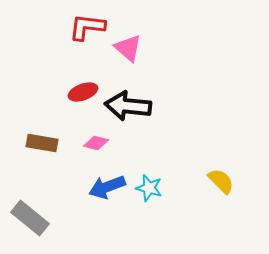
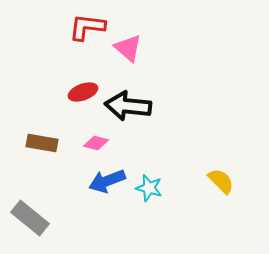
blue arrow: moved 6 px up
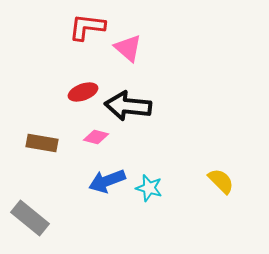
pink diamond: moved 6 px up
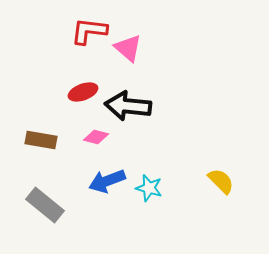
red L-shape: moved 2 px right, 4 px down
brown rectangle: moved 1 px left, 3 px up
gray rectangle: moved 15 px right, 13 px up
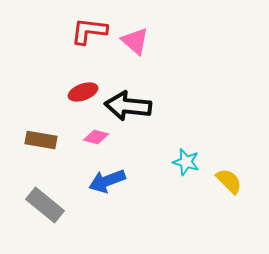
pink triangle: moved 7 px right, 7 px up
yellow semicircle: moved 8 px right
cyan star: moved 37 px right, 26 px up
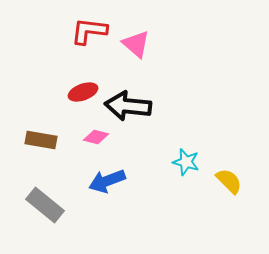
pink triangle: moved 1 px right, 3 px down
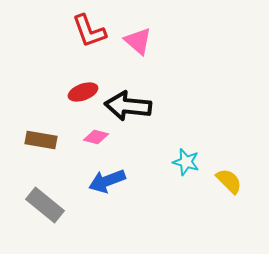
red L-shape: rotated 117 degrees counterclockwise
pink triangle: moved 2 px right, 3 px up
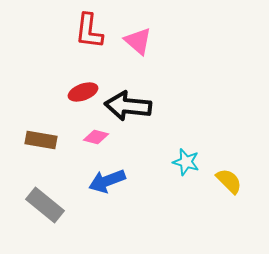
red L-shape: rotated 27 degrees clockwise
